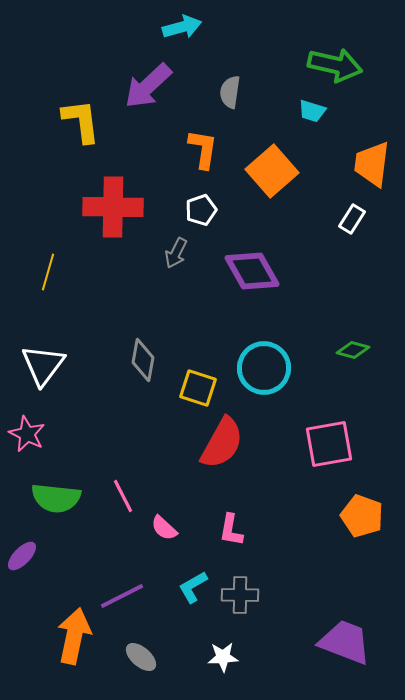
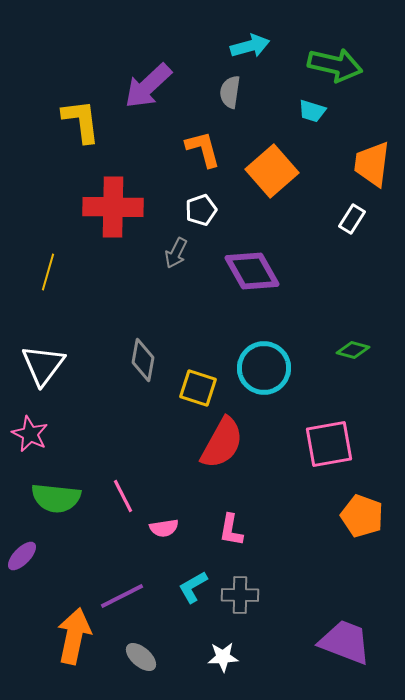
cyan arrow: moved 68 px right, 19 px down
orange L-shape: rotated 24 degrees counterclockwise
pink star: moved 3 px right
pink semicircle: rotated 52 degrees counterclockwise
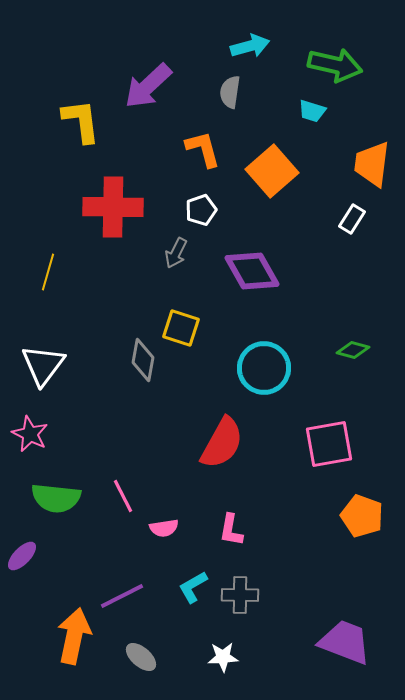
yellow square: moved 17 px left, 60 px up
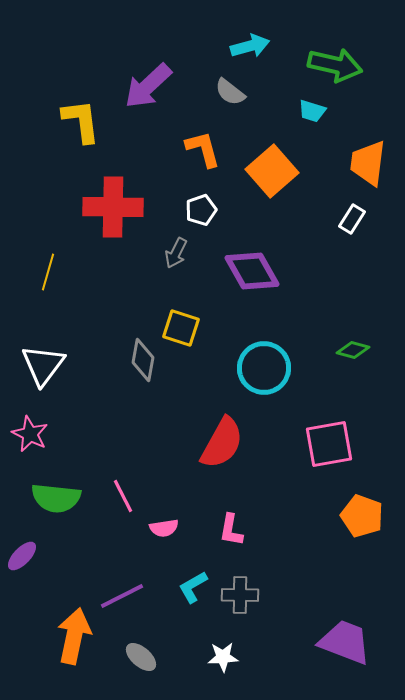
gray semicircle: rotated 60 degrees counterclockwise
orange trapezoid: moved 4 px left, 1 px up
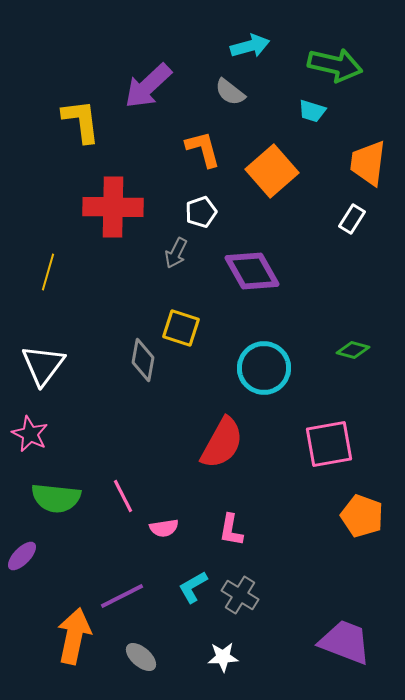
white pentagon: moved 2 px down
gray cross: rotated 30 degrees clockwise
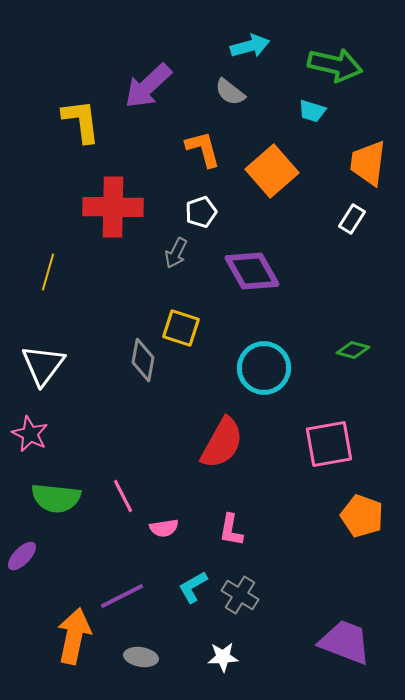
gray ellipse: rotated 32 degrees counterclockwise
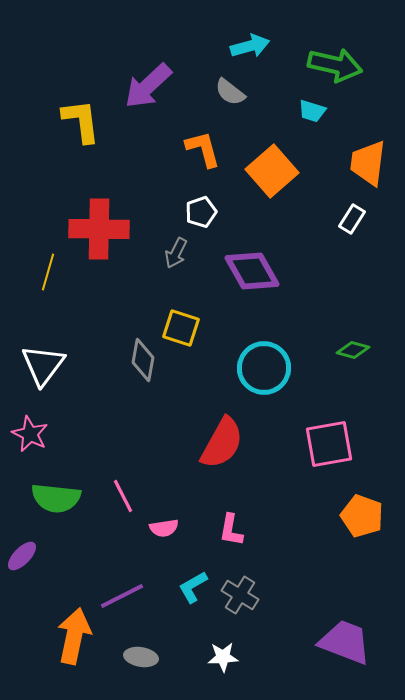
red cross: moved 14 px left, 22 px down
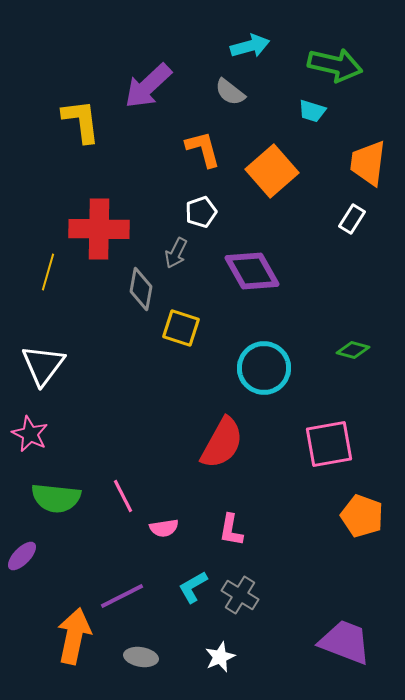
gray diamond: moved 2 px left, 71 px up
white star: moved 3 px left; rotated 20 degrees counterclockwise
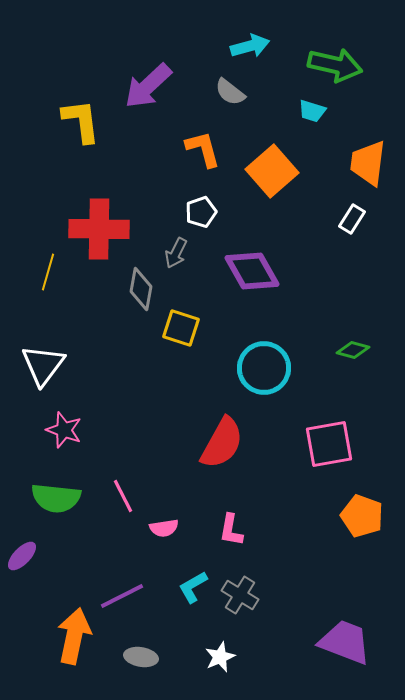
pink star: moved 34 px right, 4 px up; rotated 6 degrees counterclockwise
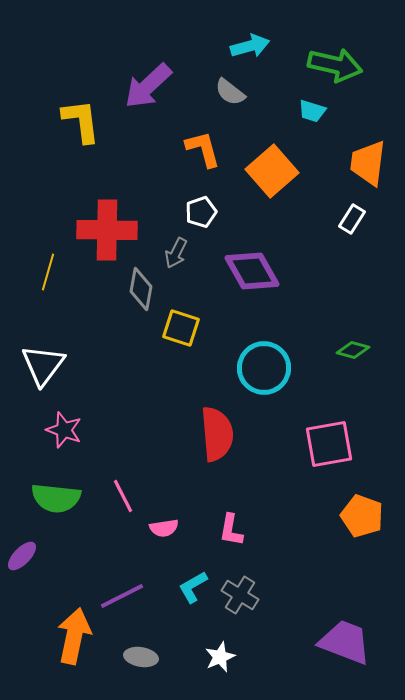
red cross: moved 8 px right, 1 px down
red semicircle: moved 5 px left, 9 px up; rotated 34 degrees counterclockwise
